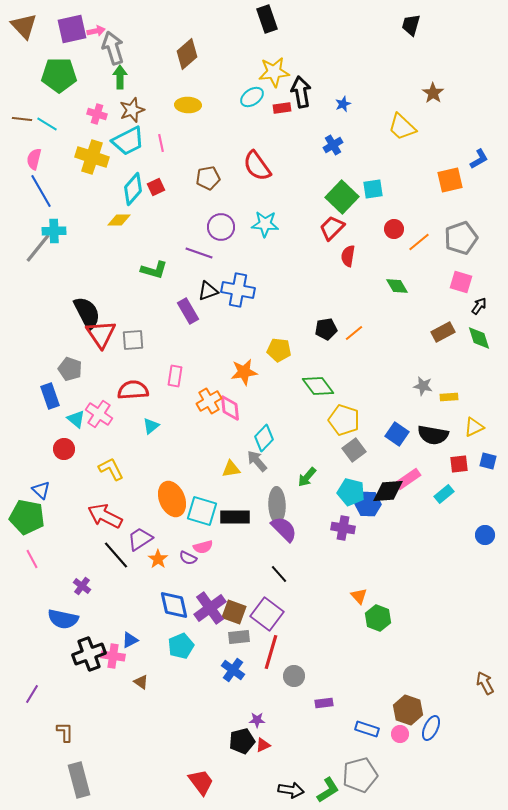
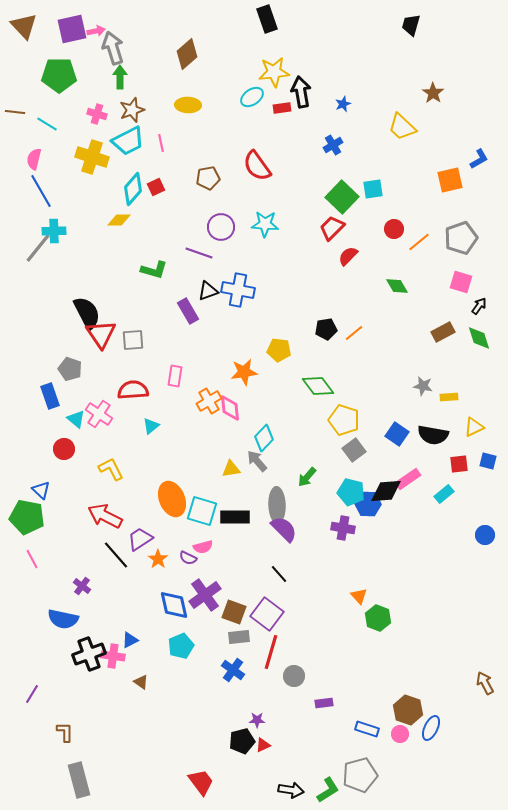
brown line at (22, 119): moved 7 px left, 7 px up
red semicircle at (348, 256): rotated 35 degrees clockwise
black diamond at (388, 491): moved 2 px left
purple cross at (210, 608): moved 5 px left, 13 px up
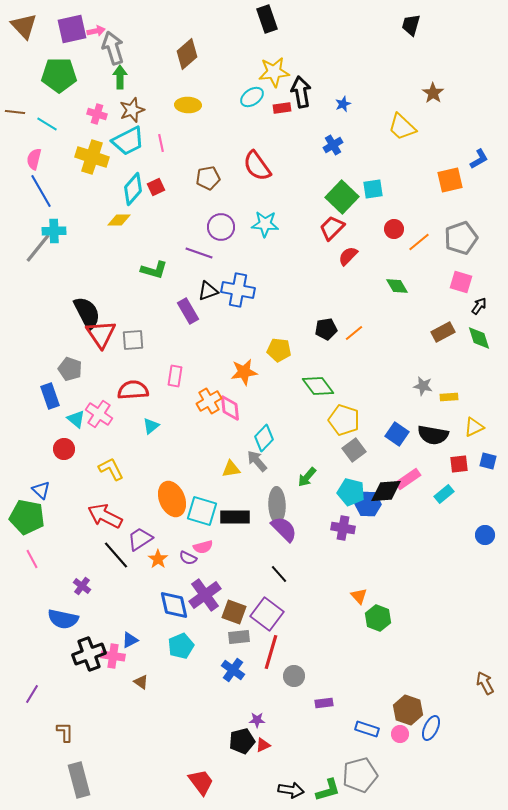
green L-shape at (328, 790): rotated 16 degrees clockwise
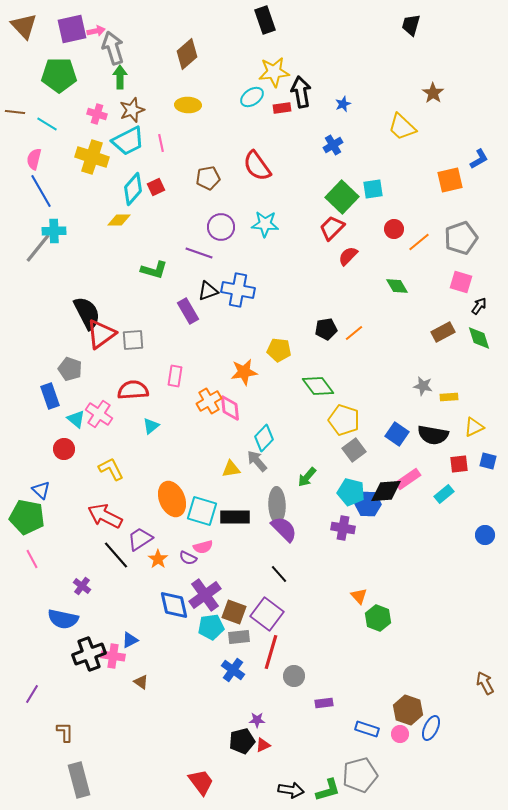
black rectangle at (267, 19): moved 2 px left, 1 px down
red triangle at (101, 334): rotated 28 degrees clockwise
cyan pentagon at (181, 646): moved 30 px right, 19 px up; rotated 15 degrees clockwise
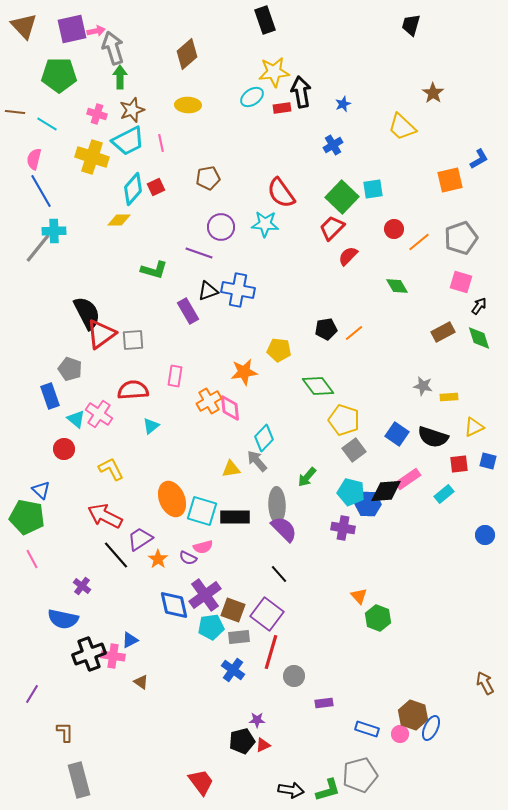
red semicircle at (257, 166): moved 24 px right, 27 px down
black semicircle at (433, 435): moved 2 px down; rotated 8 degrees clockwise
brown square at (234, 612): moved 1 px left, 2 px up
brown hexagon at (408, 710): moved 5 px right, 5 px down
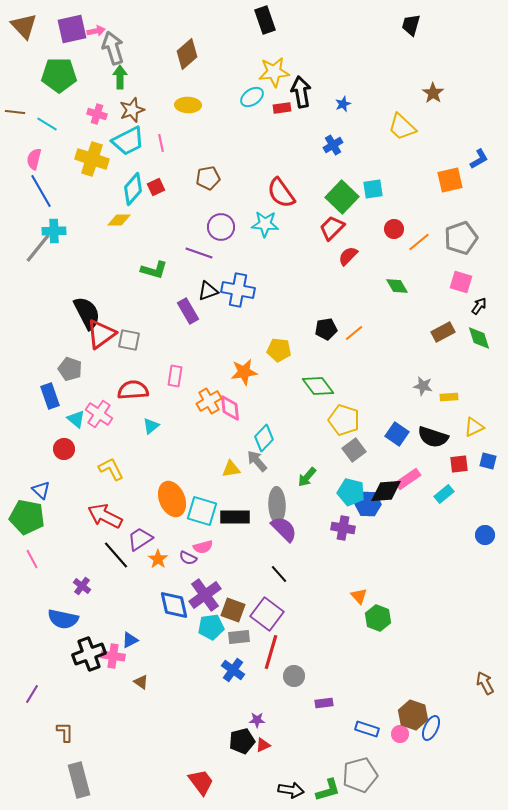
yellow cross at (92, 157): moved 2 px down
gray square at (133, 340): moved 4 px left; rotated 15 degrees clockwise
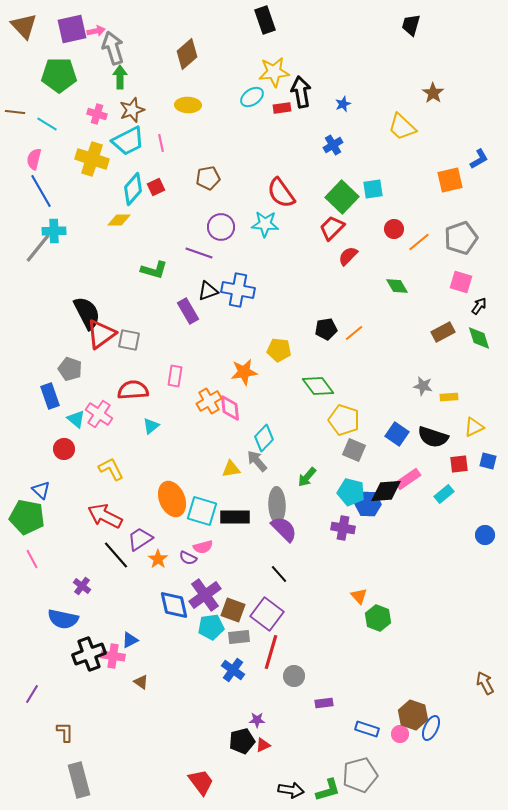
gray square at (354, 450): rotated 30 degrees counterclockwise
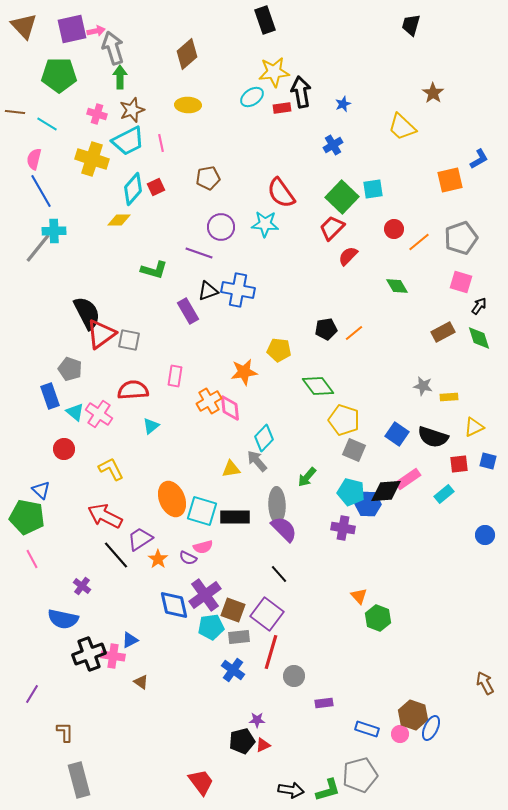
cyan triangle at (76, 419): moved 1 px left, 7 px up
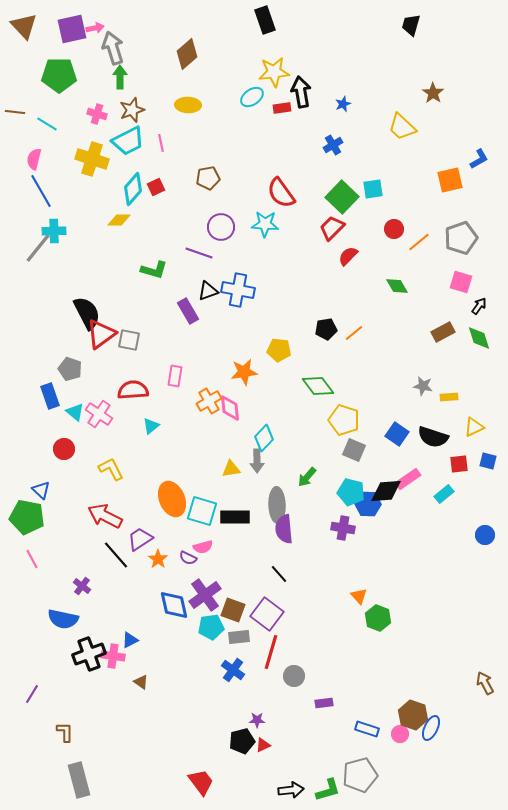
pink arrow at (96, 31): moved 1 px left, 3 px up
gray arrow at (257, 461): rotated 140 degrees counterclockwise
purple semicircle at (284, 529): rotated 140 degrees counterclockwise
black arrow at (291, 790): rotated 15 degrees counterclockwise
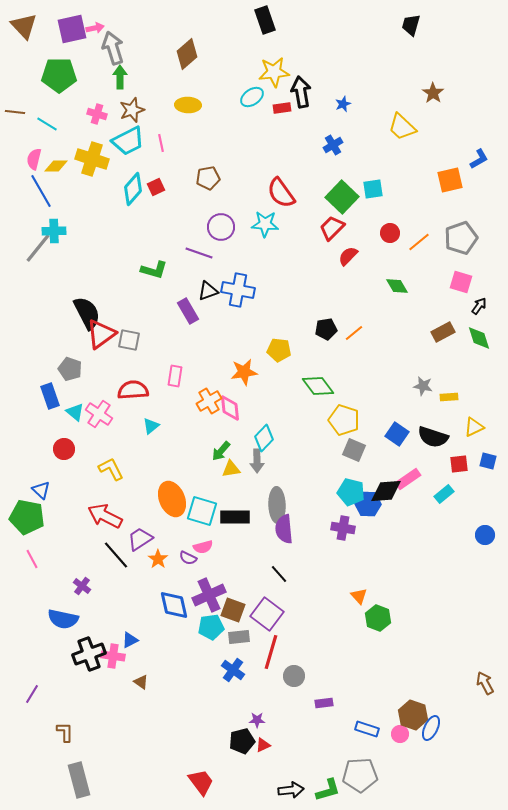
yellow diamond at (119, 220): moved 63 px left, 54 px up
red circle at (394, 229): moved 4 px left, 4 px down
green arrow at (307, 477): moved 86 px left, 26 px up
purple cross at (205, 595): moved 4 px right; rotated 12 degrees clockwise
gray pentagon at (360, 775): rotated 12 degrees clockwise
